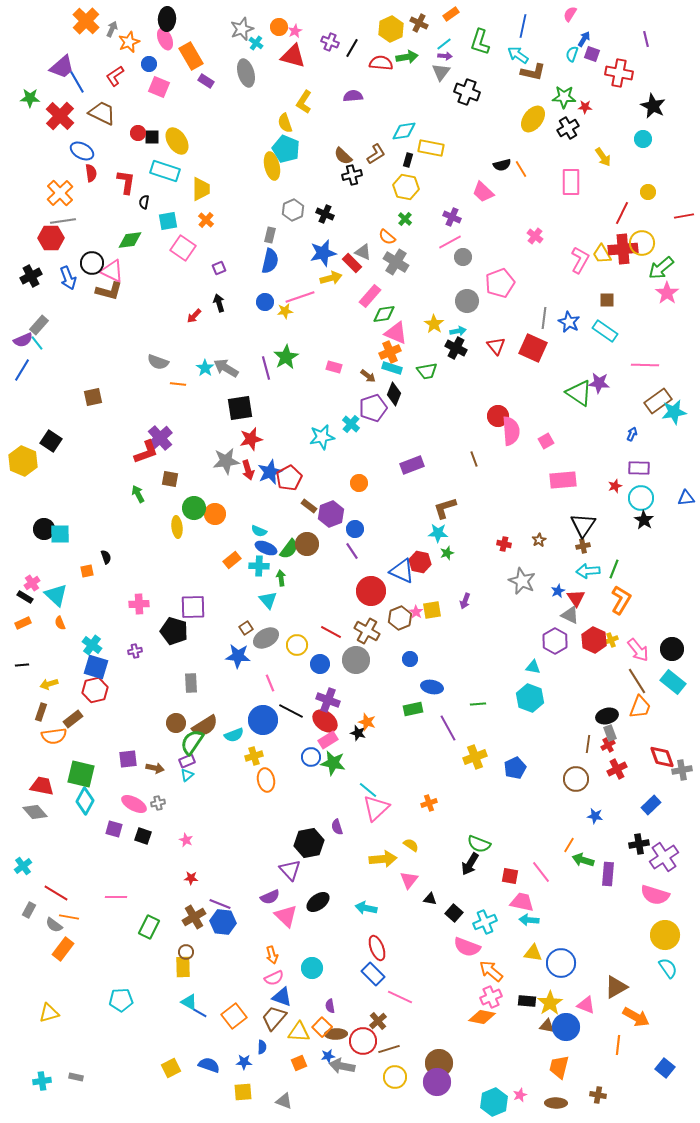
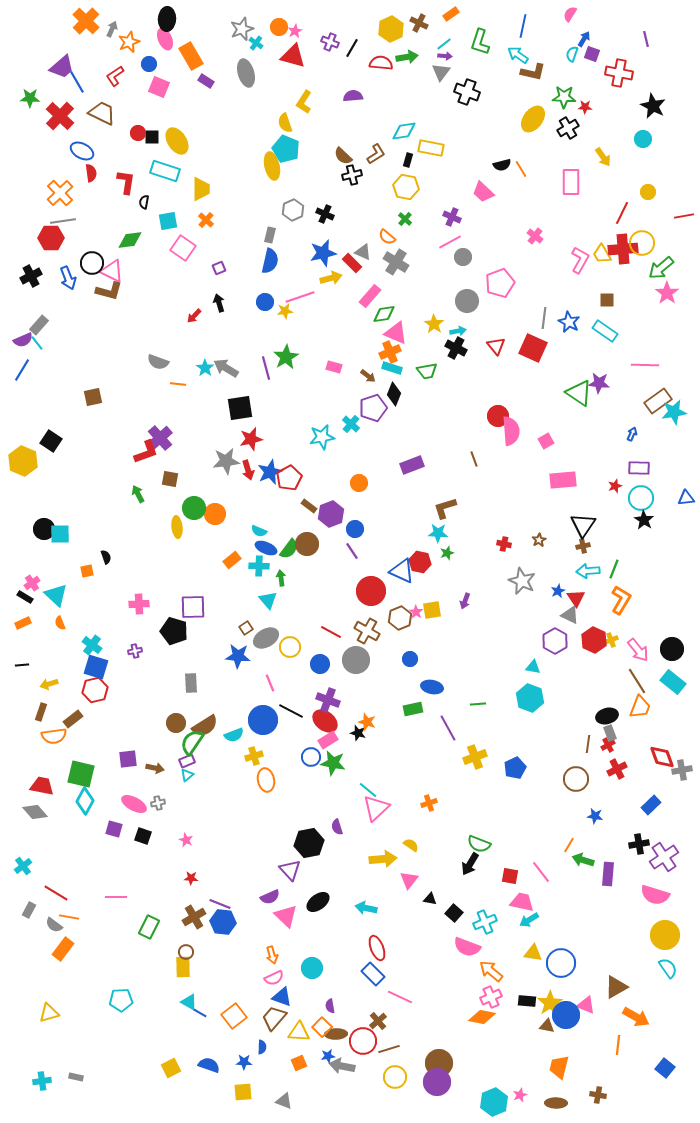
yellow circle at (297, 645): moved 7 px left, 2 px down
cyan arrow at (529, 920): rotated 36 degrees counterclockwise
blue circle at (566, 1027): moved 12 px up
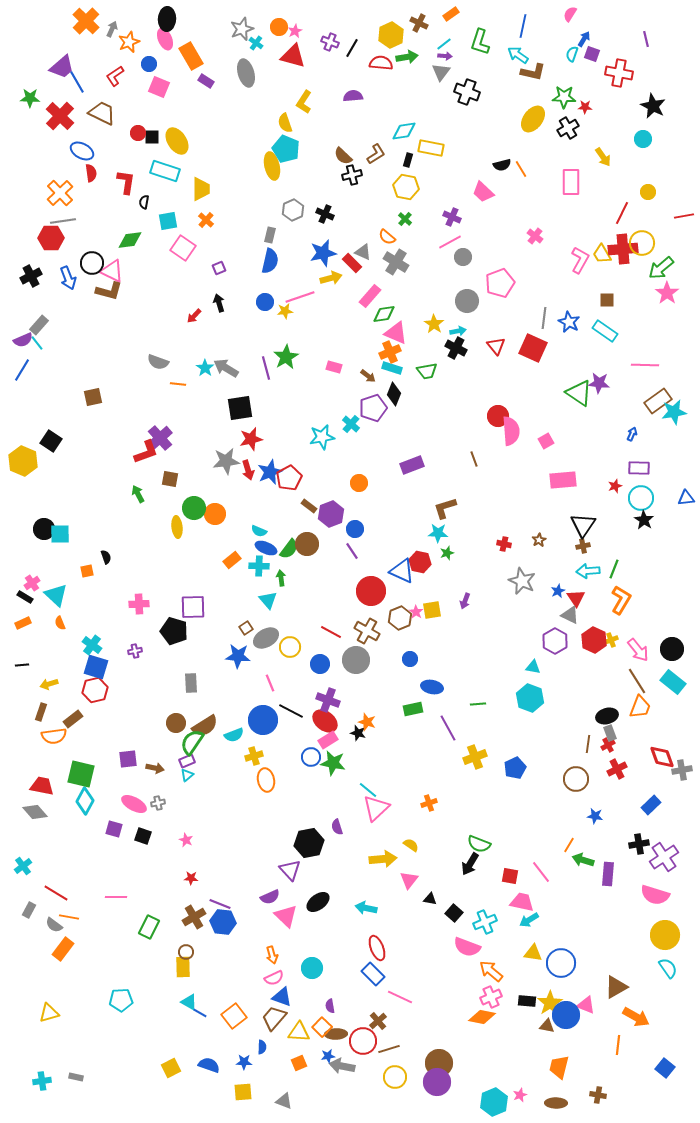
yellow hexagon at (391, 29): moved 6 px down
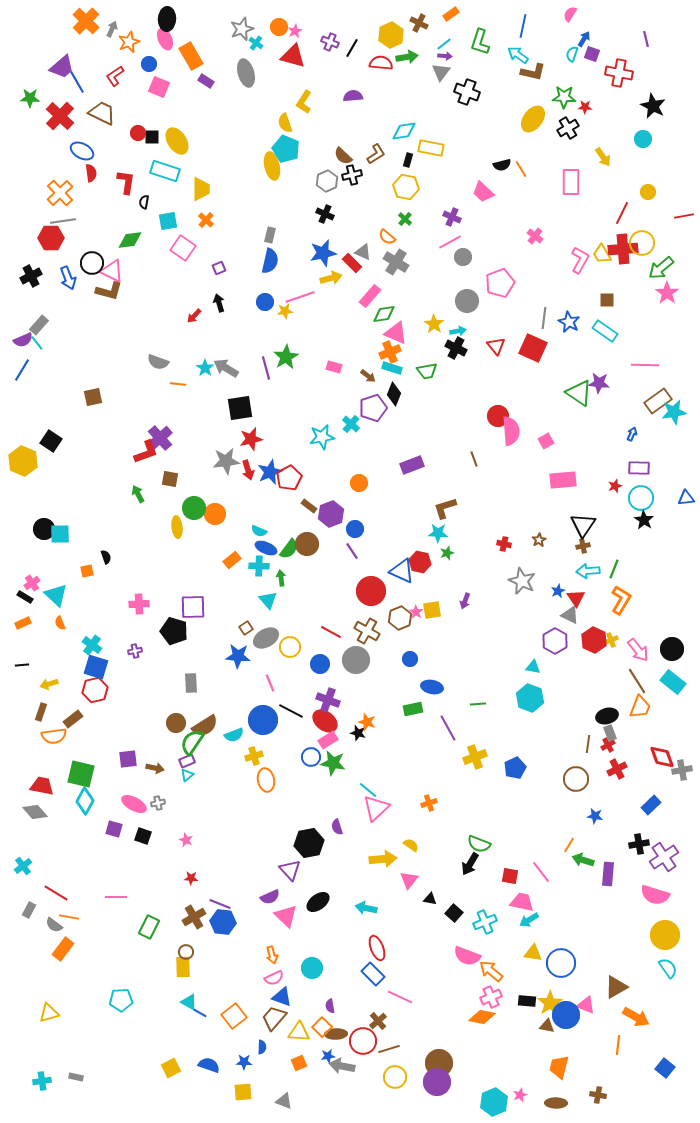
gray hexagon at (293, 210): moved 34 px right, 29 px up
pink semicircle at (467, 947): moved 9 px down
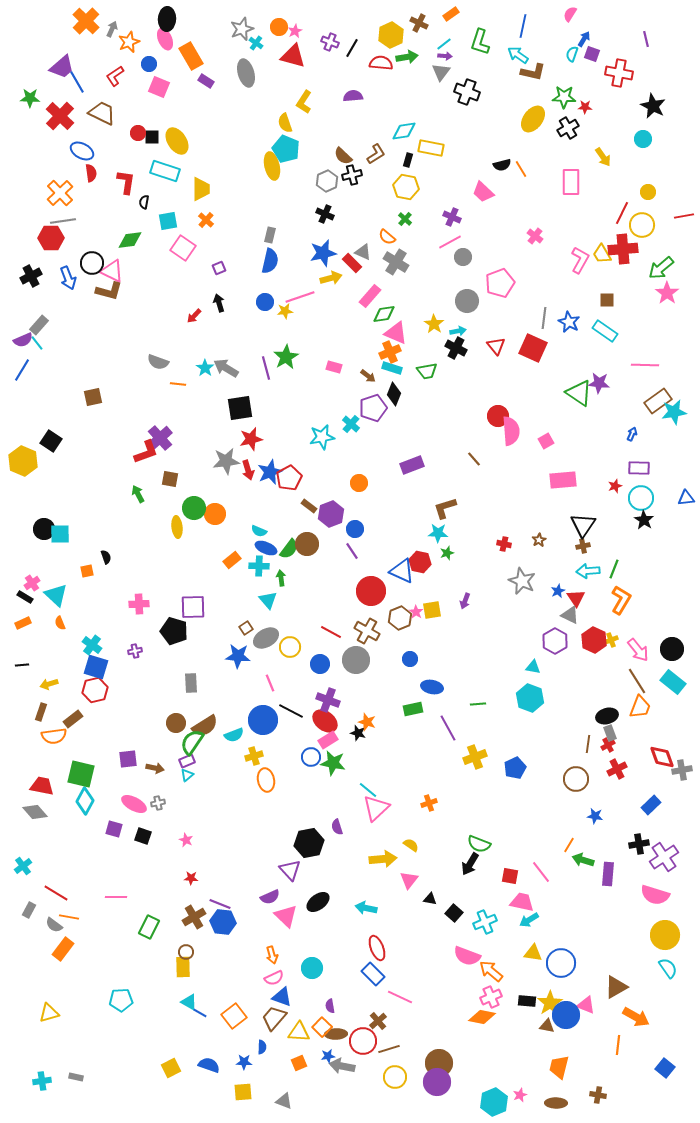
yellow circle at (642, 243): moved 18 px up
brown line at (474, 459): rotated 21 degrees counterclockwise
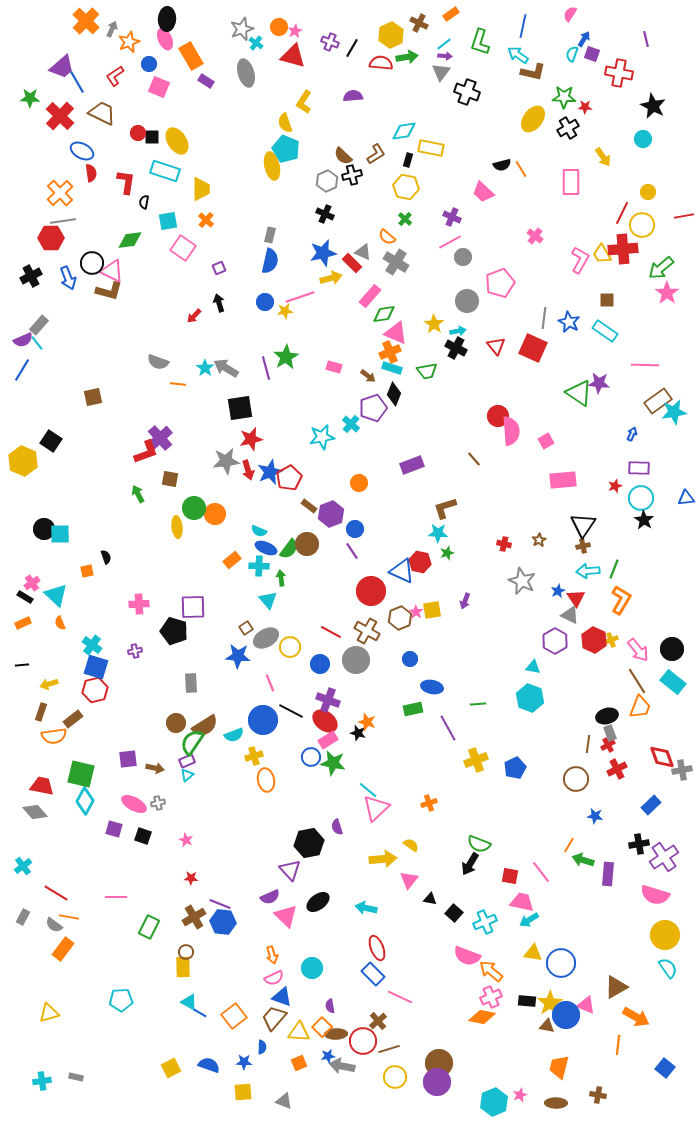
yellow cross at (475, 757): moved 1 px right, 3 px down
gray rectangle at (29, 910): moved 6 px left, 7 px down
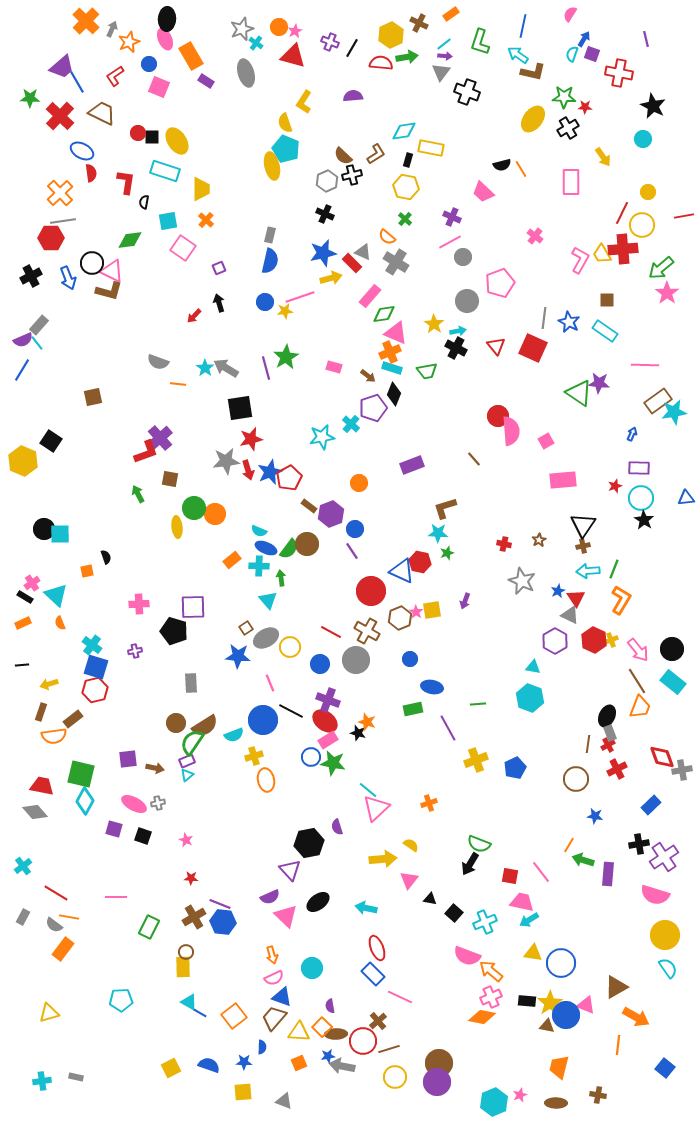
black ellipse at (607, 716): rotated 50 degrees counterclockwise
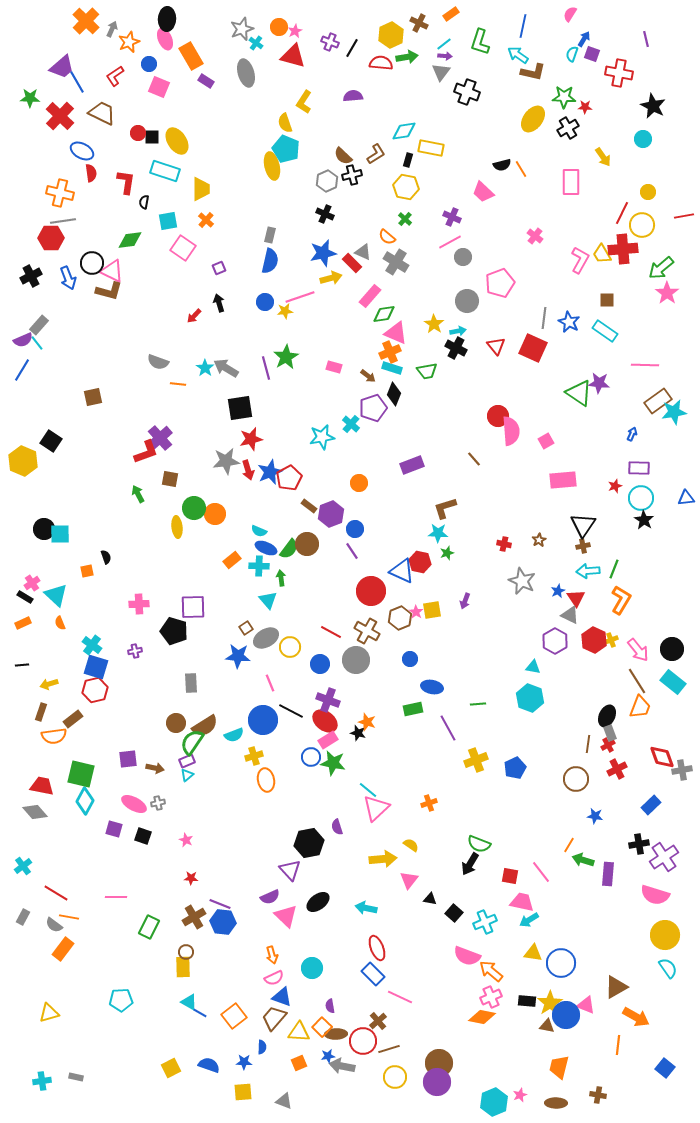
orange cross at (60, 193): rotated 32 degrees counterclockwise
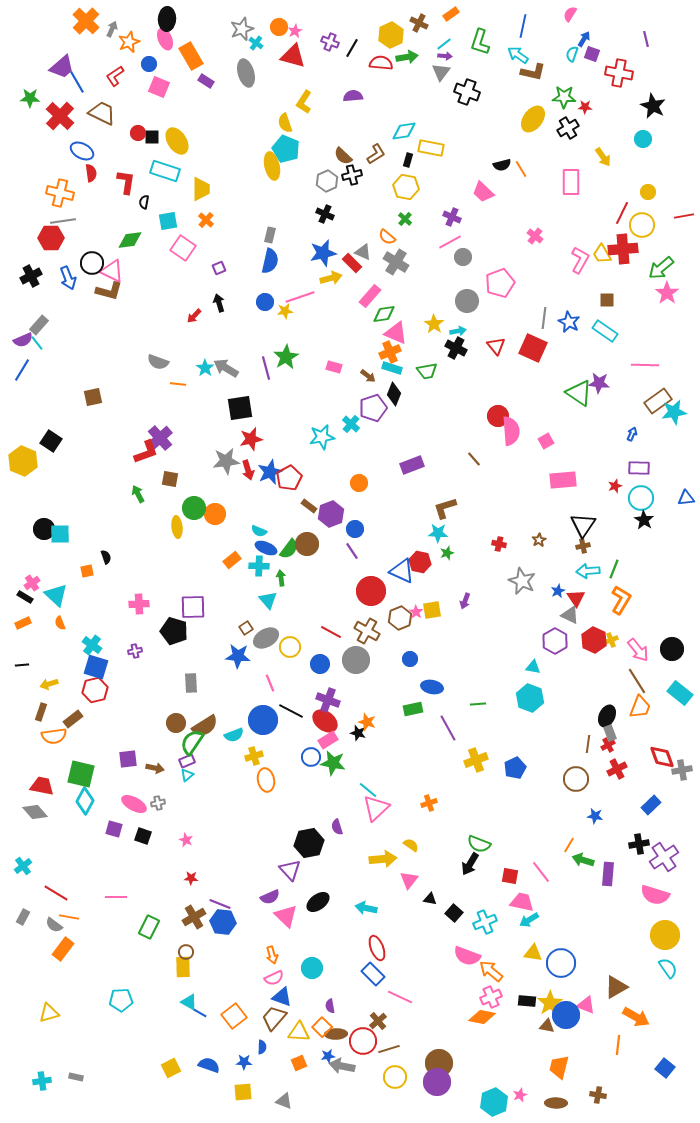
red cross at (504, 544): moved 5 px left
cyan rectangle at (673, 682): moved 7 px right, 11 px down
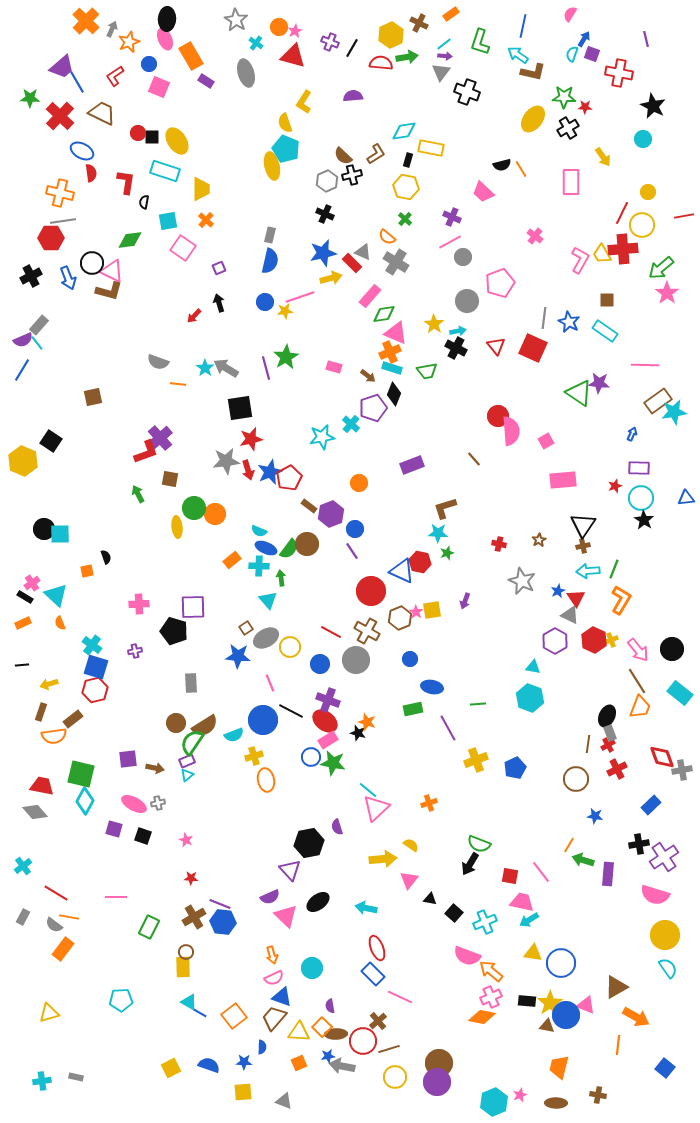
gray star at (242, 29): moved 6 px left, 9 px up; rotated 20 degrees counterclockwise
